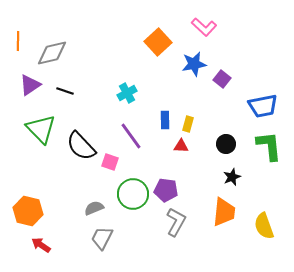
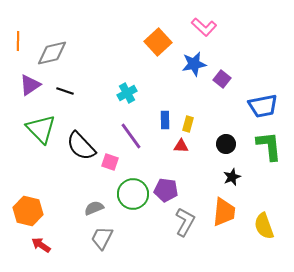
gray L-shape: moved 9 px right
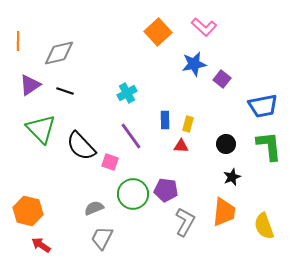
orange square: moved 10 px up
gray diamond: moved 7 px right
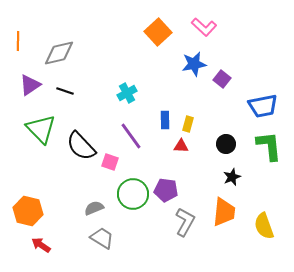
gray trapezoid: rotated 95 degrees clockwise
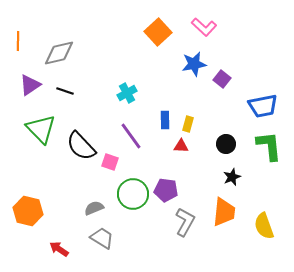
red arrow: moved 18 px right, 4 px down
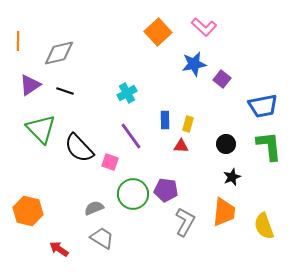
black semicircle: moved 2 px left, 2 px down
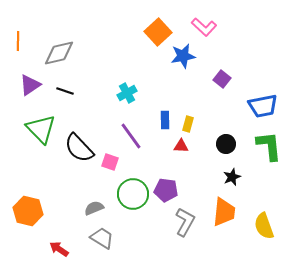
blue star: moved 11 px left, 8 px up
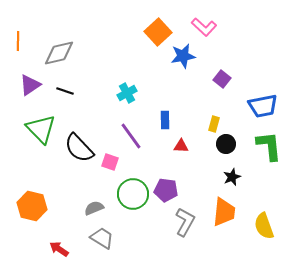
yellow rectangle: moved 26 px right
orange hexagon: moved 4 px right, 5 px up
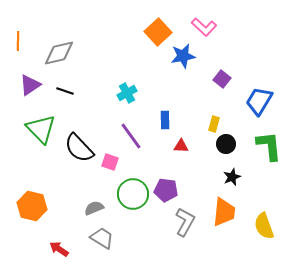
blue trapezoid: moved 4 px left, 5 px up; rotated 132 degrees clockwise
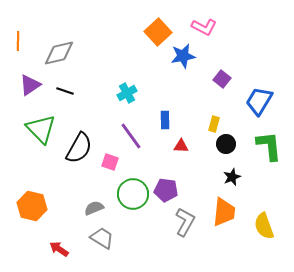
pink L-shape: rotated 15 degrees counterclockwise
black semicircle: rotated 108 degrees counterclockwise
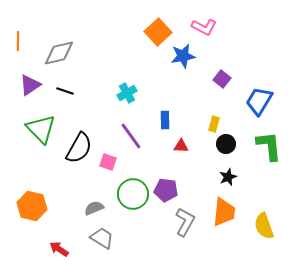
pink square: moved 2 px left
black star: moved 4 px left
